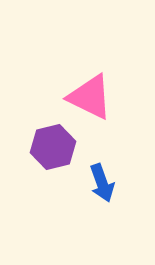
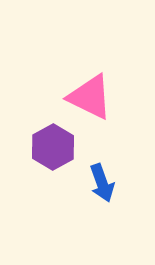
purple hexagon: rotated 15 degrees counterclockwise
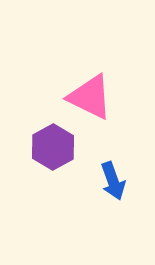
blue arrow: moved 11 px right, 2 px up
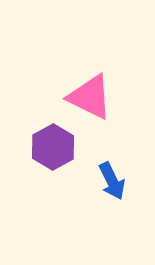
blue arrow: moved 1 px left; rotated 6 degrees counterclockwise
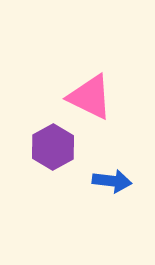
blue arrow: rotated 57 degrees counterclockwise
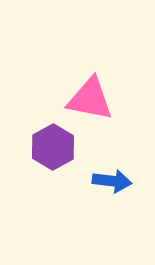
pink triangle: moved 2 px down; rotated 15 degrees counterclockwise
